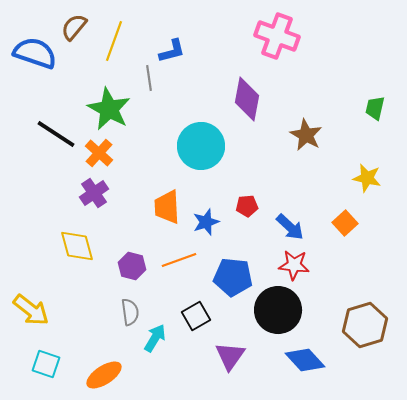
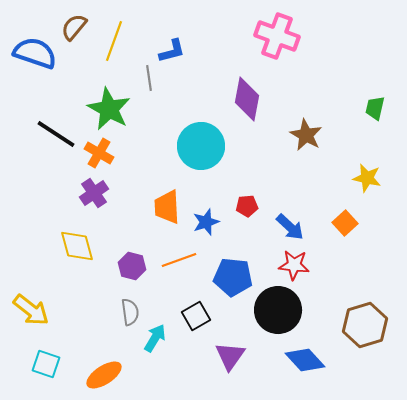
orange cross: rotated 12 degrees counterclockwise
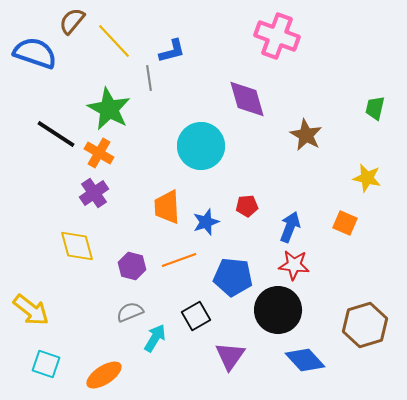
brown semicircle: moved 2 px left, 6 px up
yellow line: rotated 63 degrees counterclockwise
purple diamond: rotated 27 degrees counterclockwise
orange square: rotated 25 degrees counterclockwise
blue arrow: rotated 112 degrees counterclockwise
gray semicircle: rotated 104 degrees counterclockwise
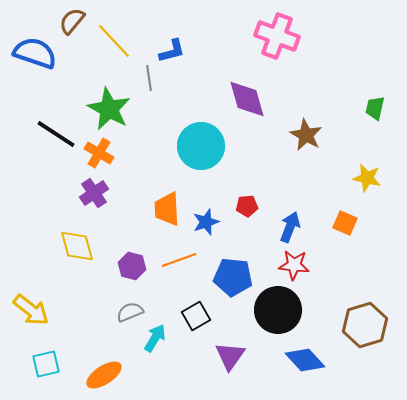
orange trapezoid: moved 2 px down
cyan square: rotated 32 degrees counterclockwise
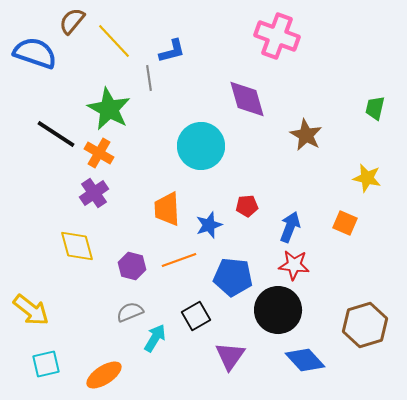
blue star: moved 3 px right, 3 px down
